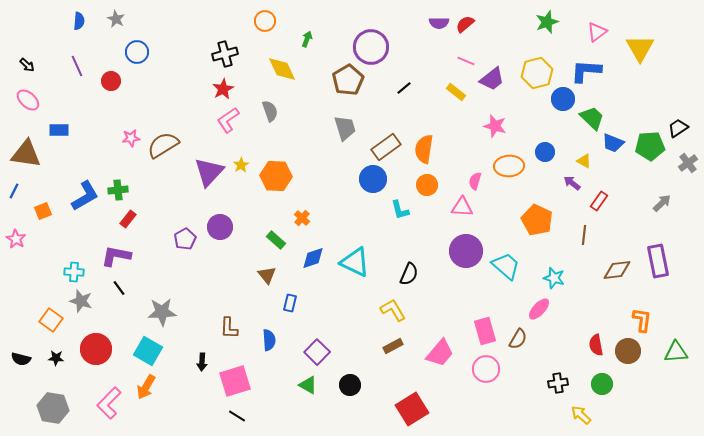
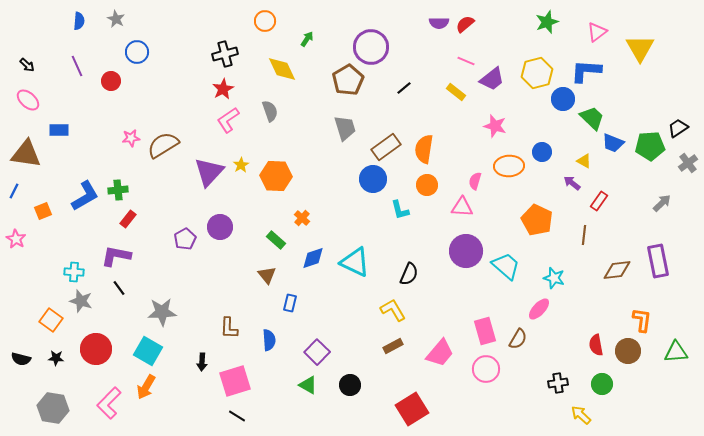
green arrow at (307, 39): rotated 14 degrees clockwise
blue circle at (545, 152): moved 3 px left
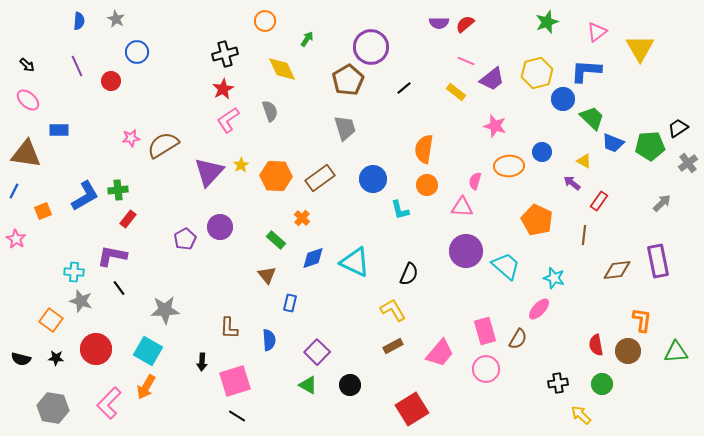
brown rectangle at (386, 147): moved 66 px left, 31 px down
purple L-shape at (116, 256): moved 4 px left
gray star at (162, 312): moved 3 px right, 2 px up
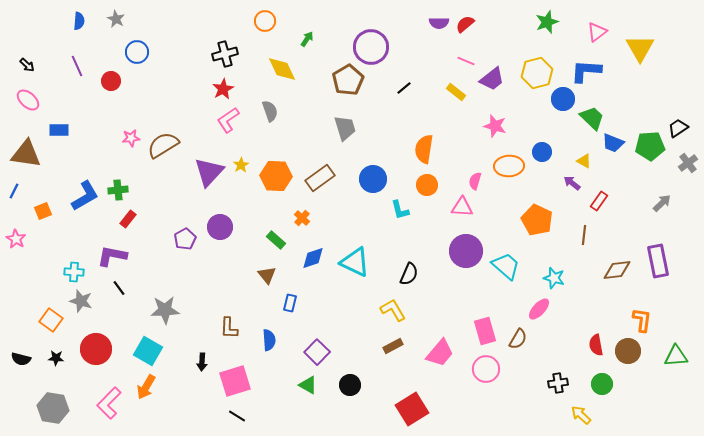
green triangle at (676, 352): moved 4 px down
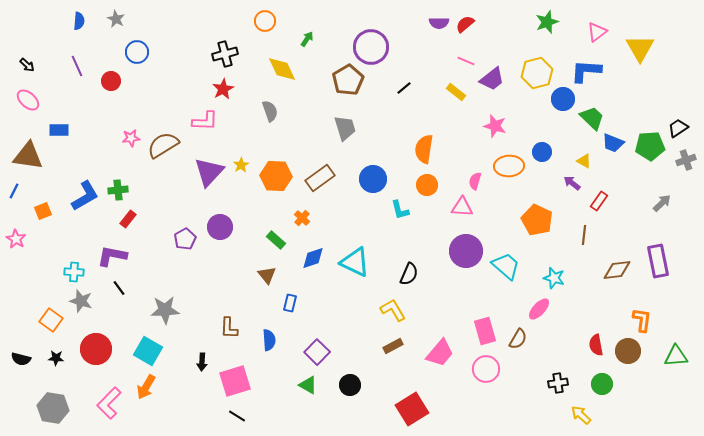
pink L-shape at (228, 120): moved 23 px left, 1 px down; rotated 144 degrees counterclockwise
brown triangle at (26, 154): moved 2 px right, 2 px down
gray cross at (688, 163): moved 2 px left, 3 px up; rotated 18 degrees clockwise
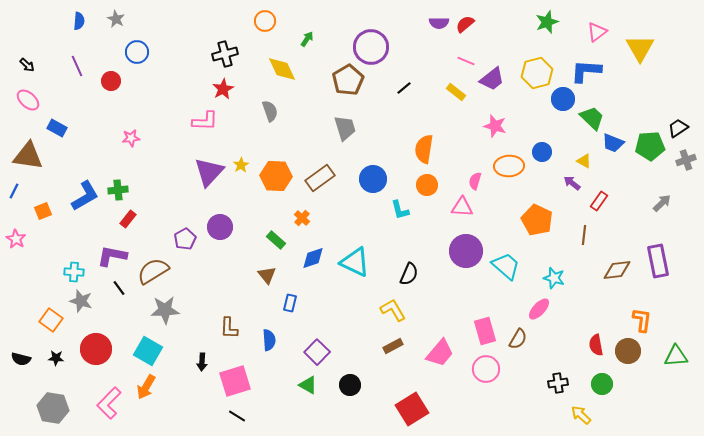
blue rectangle at (59, 130): moved 2 px left, 2 px up; rotated 30 degrees clockwise
brown semicircle at (163, 145): moved 10 px left, 126 px down
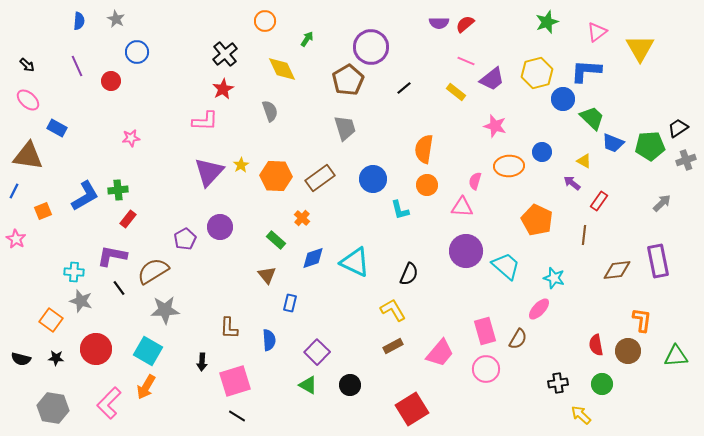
black cross at (225, 54): rotated 25 degrees counterclockwise
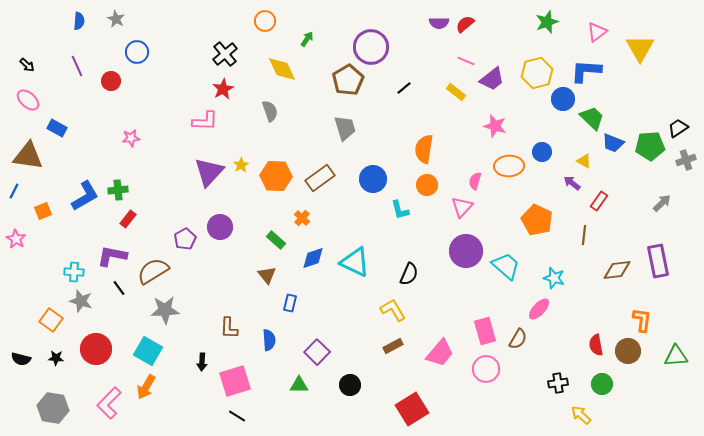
pink triangle at (462, 207): rotated 50 degrees counterclockwise
green triangle at (308, 385): moved 9 px left; rotated 30 degrees counterclockwise
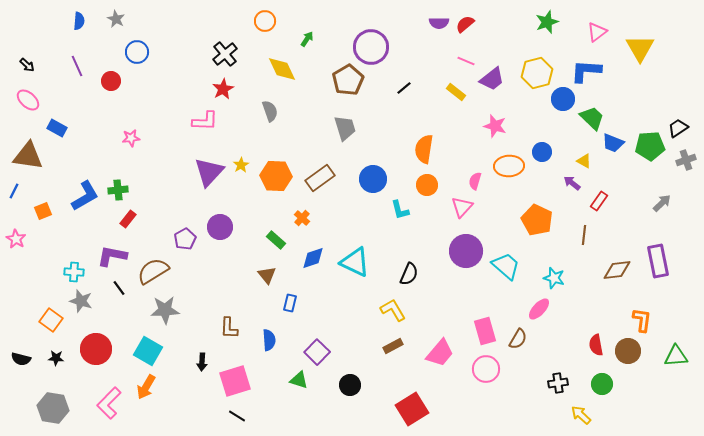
green triangle at (299, 385): moved 5 px up; rotated 18 degrees clockwise
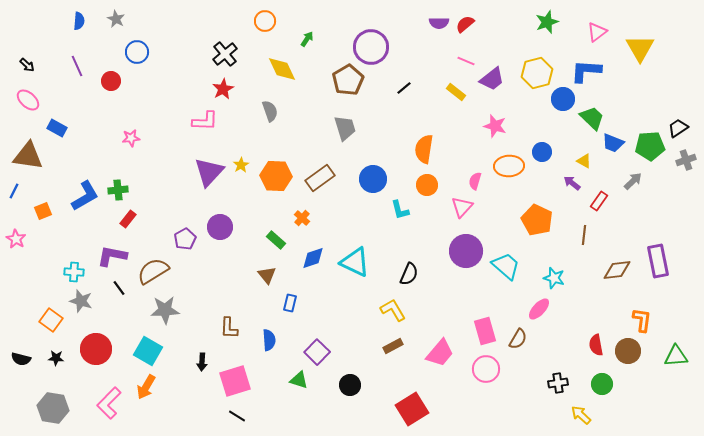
gray arrow at (662, 203): moved 29 px left, 22 px up
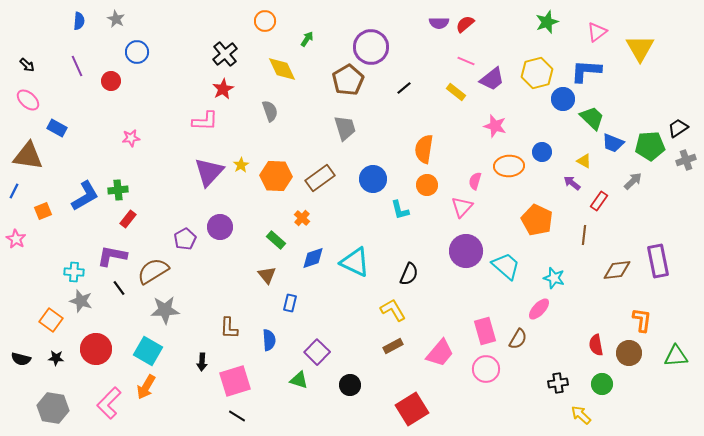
brown circle at (628, 351): moved 1 px right, 2 px down
